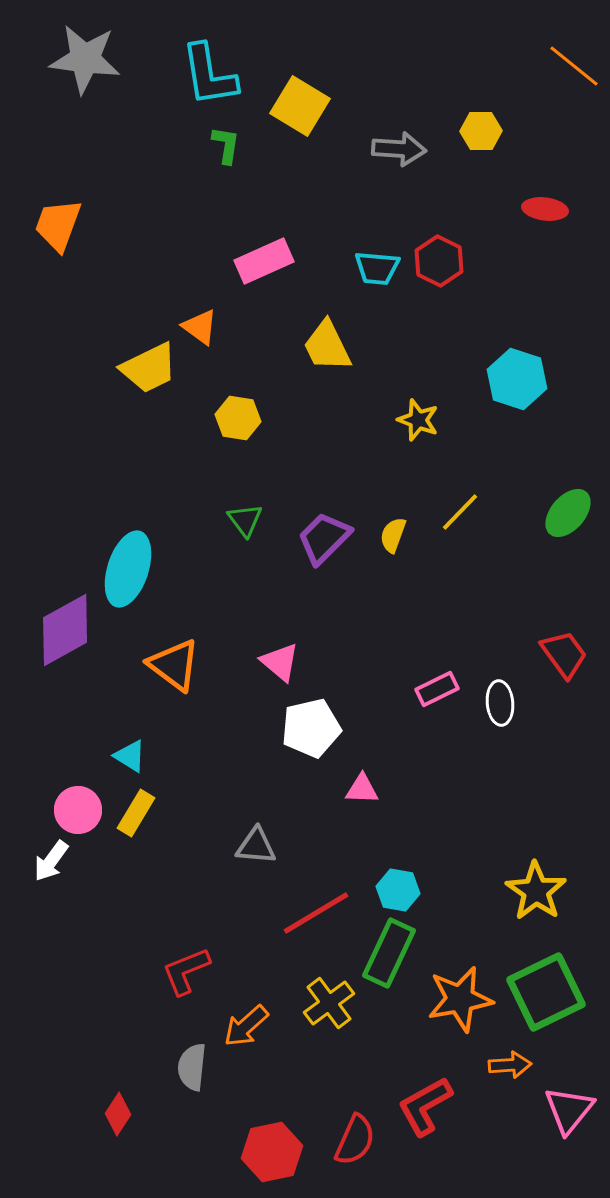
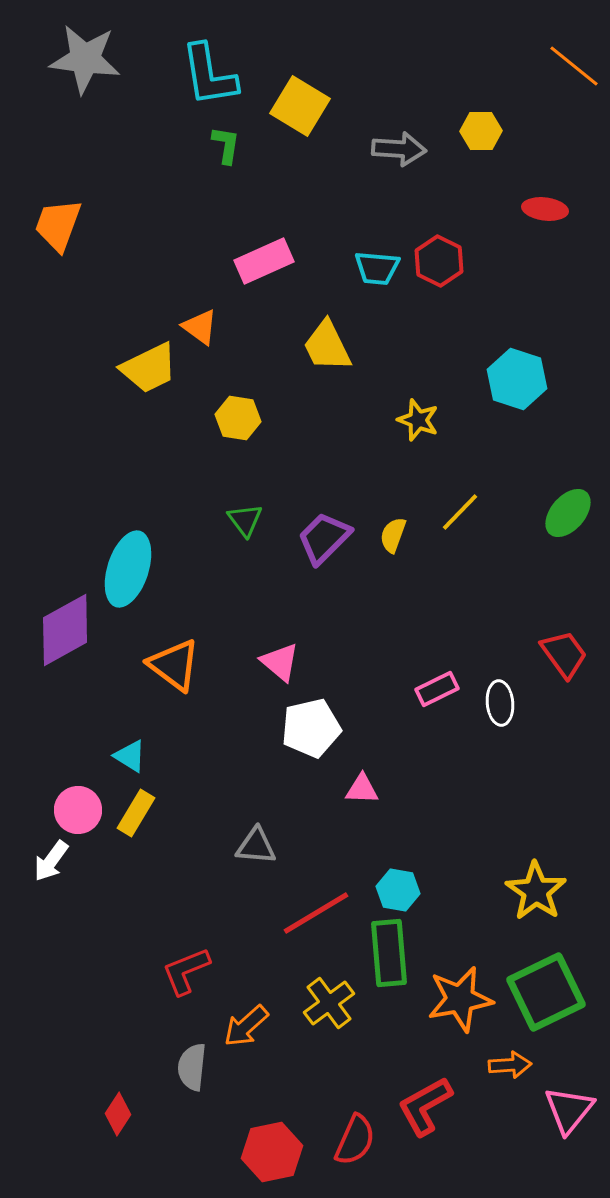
green rectangle at (389, 953): rotated 30 degrees counterclockwise
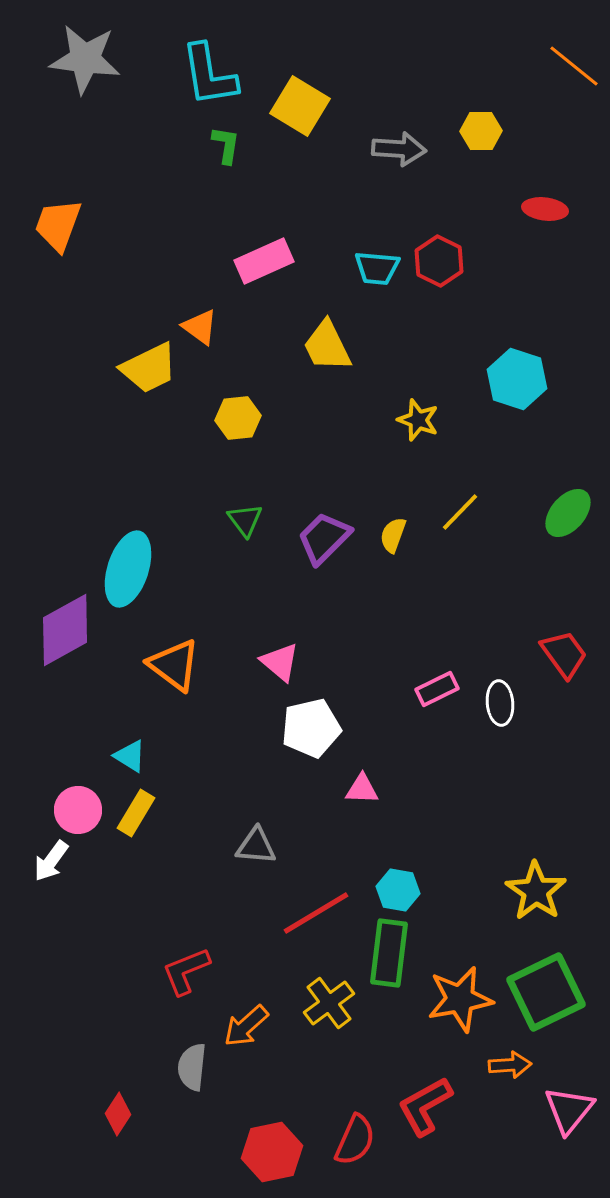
yellow hexagon at (238, 418): rotated 15 degrees counterclockwise
green rectangle at (389, 953): rotated 12 degrees clockwise
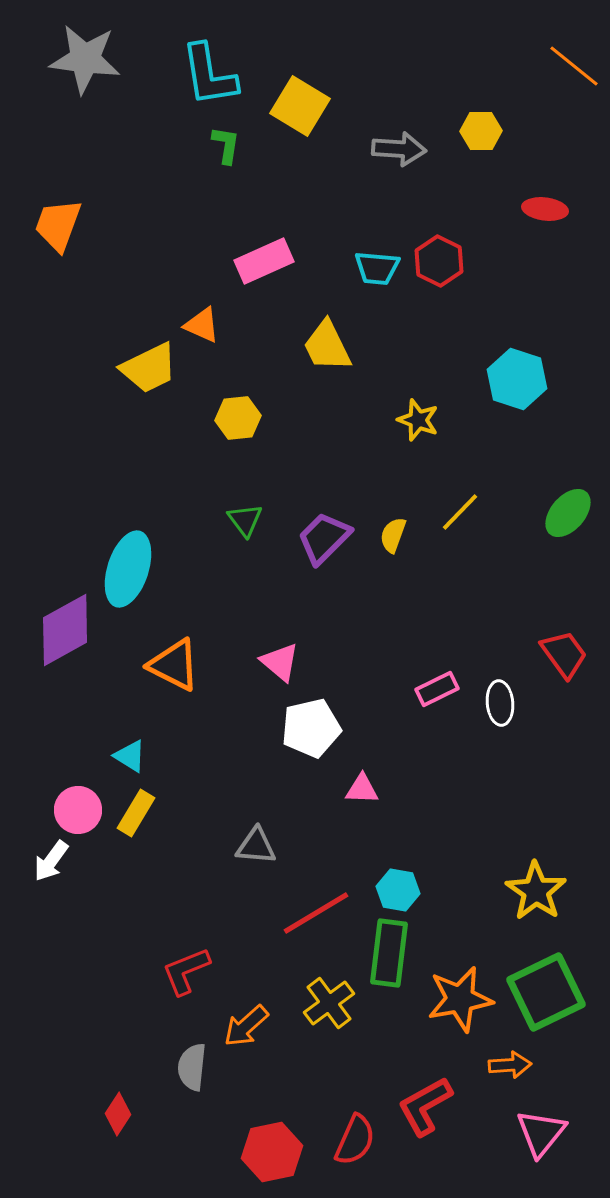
orange triangle at (200, 327): moved 2 px right, 2 px up; rotated 12 degrees counterclockwise
orange triangle at (174, 665): rotated 10 degrees counterclockwise
pink triangle at (569, 1110): moved 28 px left, 23 px down
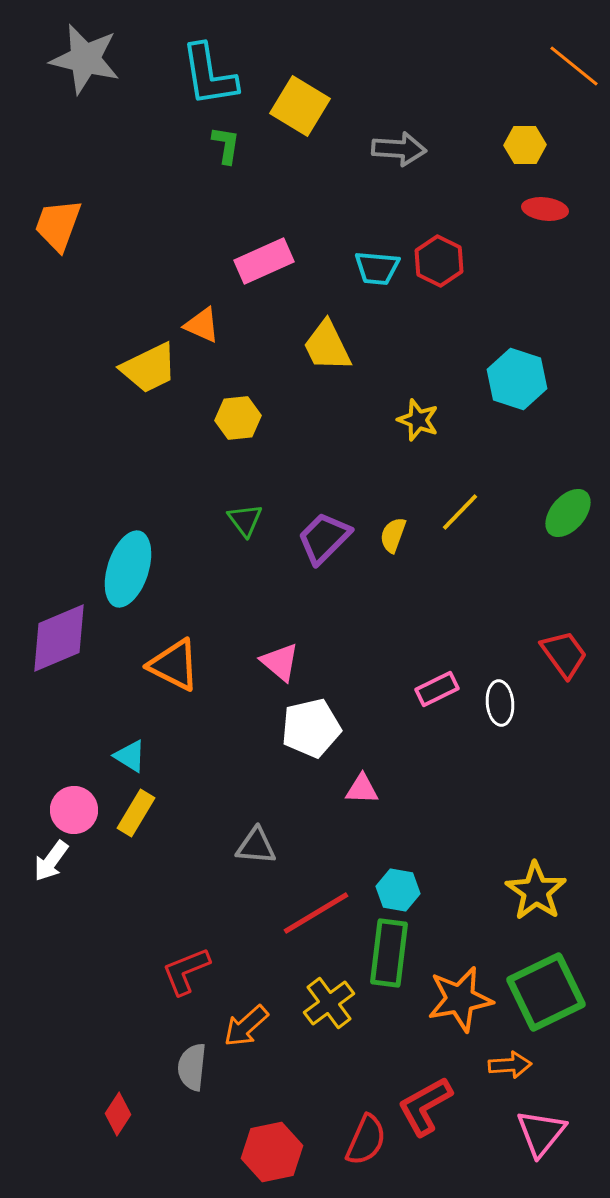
gray star at (85, 59): rotated 6 degrees clockwise
yellow hexagon at (481, 131): moved 44 px right, 14 px down
purple diamond at (65, 630): moved 6 px left, 8 px down; rotated 6 degrees clockwise
pink circle at (78, 810): moved 4 px left
red semicircle at (355, 1140): moved 11 px right
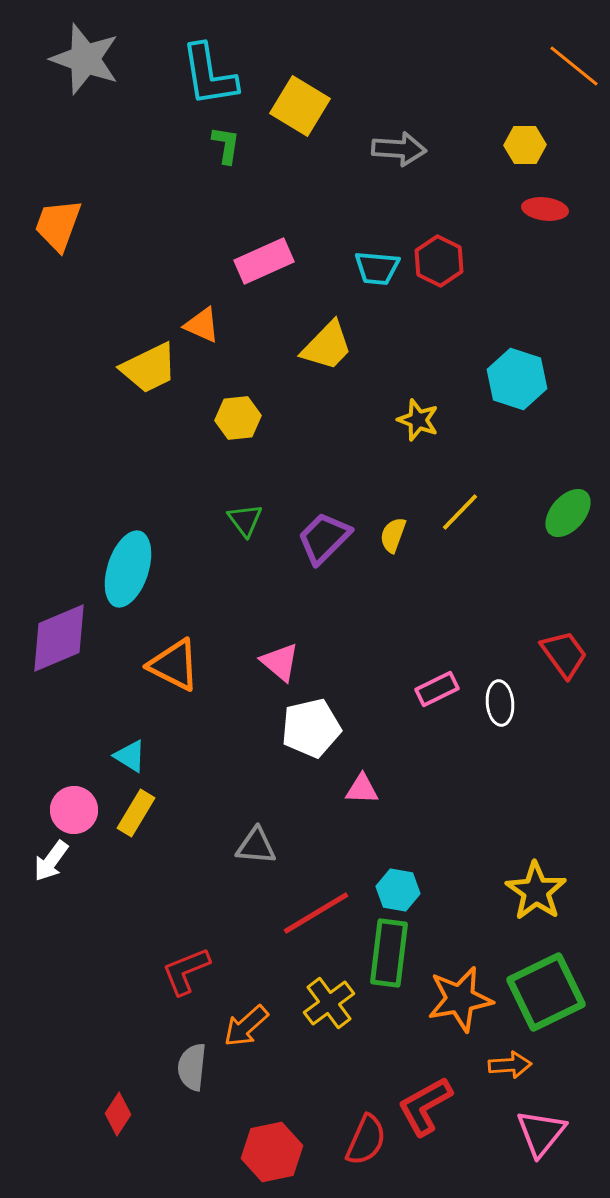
gray star at (85, 59): rotated 6 degrees clockwise
yellow trapezoid at (327, 346): rotated 110 degrees counterclockwise
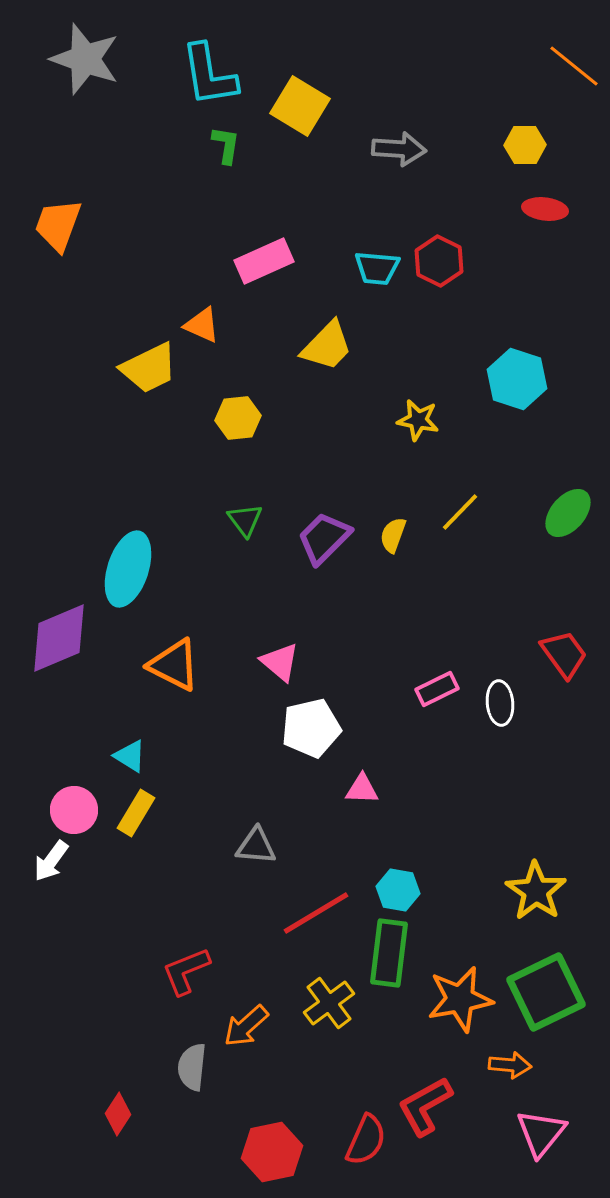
yellow star at (418, 420): rotated 9 degrees counterclockwise
orange arrow at (510, 1065): rotated 9 degrees clockwise
